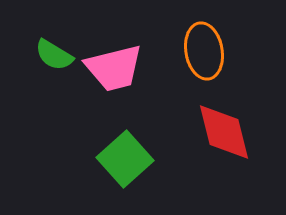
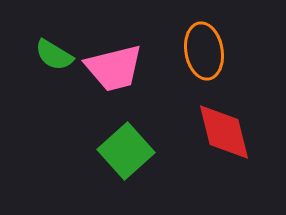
green square: moved 1 px right, 8 px up
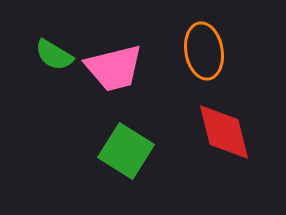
green square: rotated 16 degrees counterclockwise
